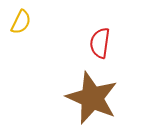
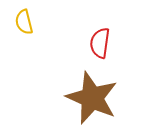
yellow semicircle: moved 3 px right; rotated 140 degrees clockwise
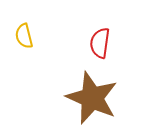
yellow semicircle: moved 14 px down
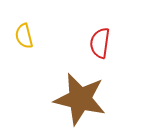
brown star: moved 12 px left, 1 px down; rotated 10 degrees counterclockwise
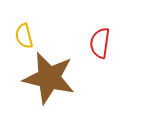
brown star: moved 31 px left, 21 px up
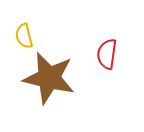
red semicircle: moved 7 px right, 11 px down
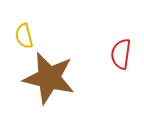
red semicircle: moved 14 px right
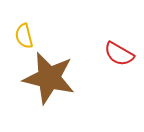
red semicircle: moved 2 px left; rotated 68 degrees counterclockwise
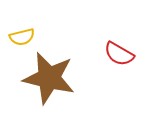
yellow semicircle: moved 2 px left, 1 px down; rotated 90 degrees counterclockwise
